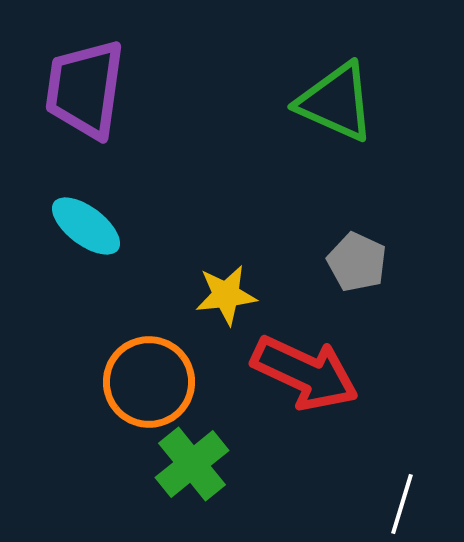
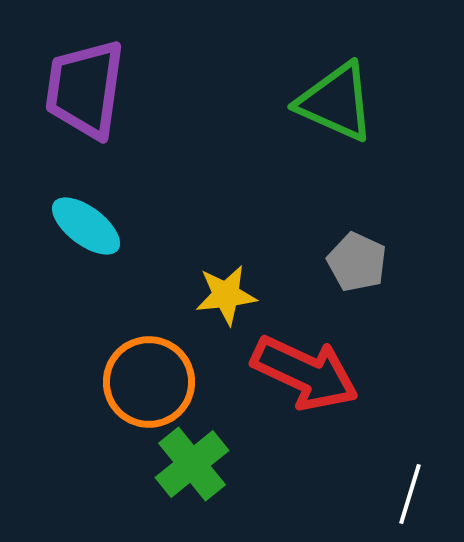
white line: moved 8 px right, 10 px up
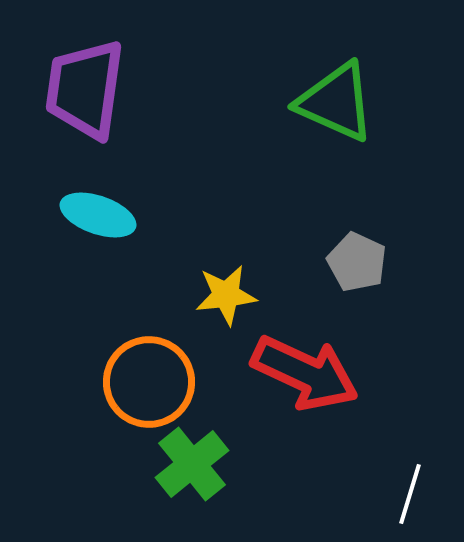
cyan ellipse: moved 12 px right, 11 px up; rotated 18 degrees counterclockwise
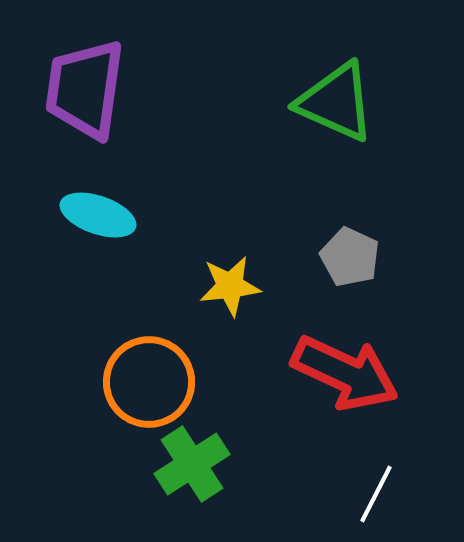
gray pentagon: moved 7 px left, 5 px up
yellow star: moved 4 px right, 9 px up
red arrow: moved 40 px right
green cross: rotated 6 degrees clockwise
white line: moved 34 px left; rotated 10 degrees clockwise
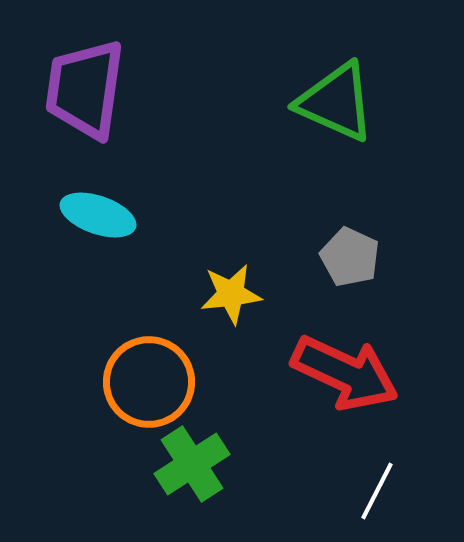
yellow star: moved 1 px right, 8 px down
white line: moved 1 px right, 3 px up
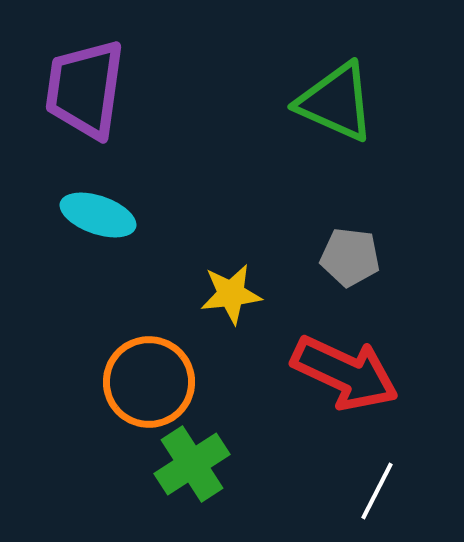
gray pentagon: rotated 18 degrees counterclockwise
